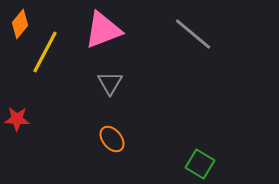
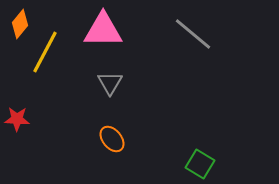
pink triangle: rotated 21 degrees clockwise
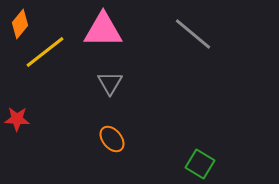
yellow line: rotated 24 degrees clockwise
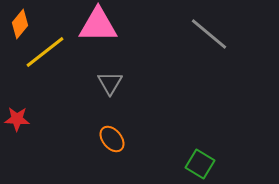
pink triangle: moved 5 px left, 5 px up
gray line: moved 16 px right
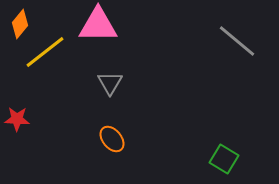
gray line: moved 28 px right, 7 px down
green square: moved 24 px right, 5 px up
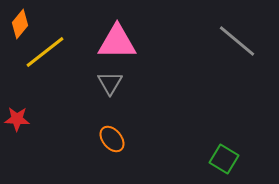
pink triangle: moved 19 px right, 17 px down
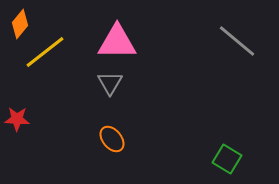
green square: moved 3 px right
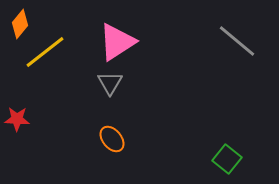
pink triangle: rotated 33 degrees counterclockwise
green square: rotated 8 degrees clockwise
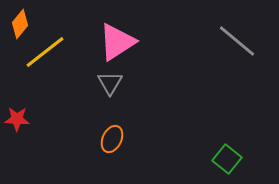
orange ellipse: rotated 64 degrees clockwise
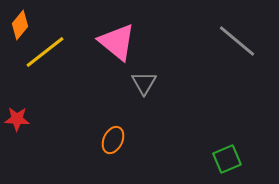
orange diamond: moved 1 px down
pink triangle: rotated 48 degrees counterclockwise
gray triangle: moved 34 px right
orange ellipse: moved 1 px right, 1 px down
green square: rotated 28 degrees clockwise
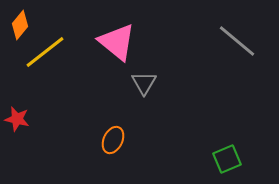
red star: rotated 10 degrees clockwise
